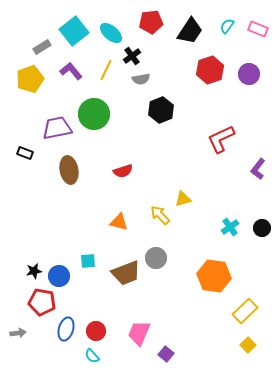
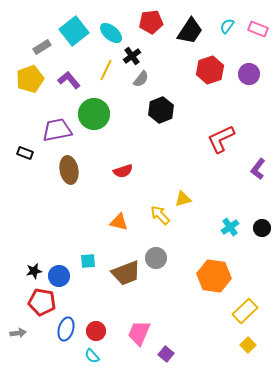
purple L-shape at (71, 71): moved 2 px left, 9 px down
gray semicircle at (141, 79): rotated 42 degrees counterclockwise
purple trapezoid at (57, 128): moved 2 px down
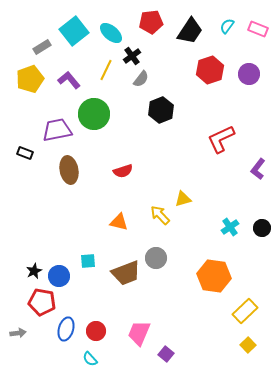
black star at (34, 271): rotated 14 degrees counterclockwise
cyan semicircle at (92, 356): moved 2 px left, 3 px down
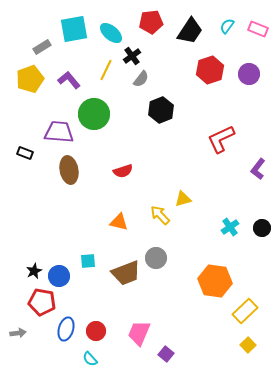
cyan square at (74, 31): moved 2 px up; rotated 28 degrees clockwise
purple trapezoid at (57, 130): moved 2 px right, 2 px down; rotated 16 degrees clockwise
orange hexagon at (214, 276): moved 1 px right, 5 px down
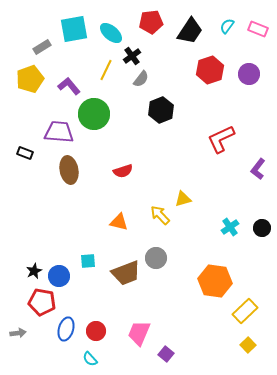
purple L-shape at (69, 80): moved 6 px down
